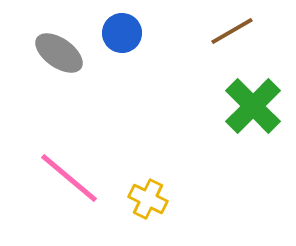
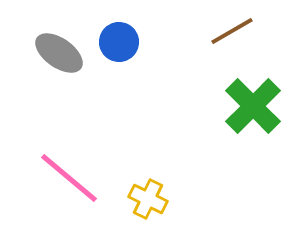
blue circle: moved 3 px left, 9 px down
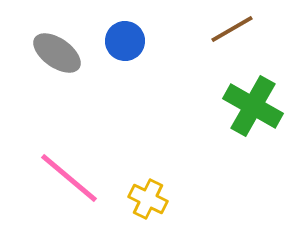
brown line: moved 2 px up
blue circle: moved 6 px right, 1 px up
gray ellipse: moved 2 px left
green cross: rotated 16 degrees counterclockwise
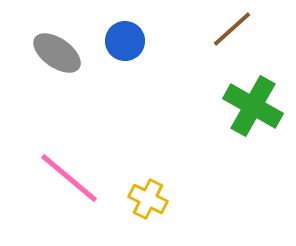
brown line: rotated 12 degrees counterclockwise
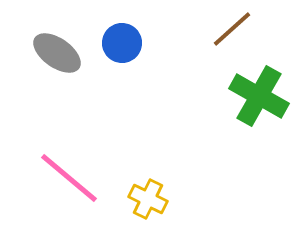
blue circle: moved 3 px left, 2 px down
green cross: moved 6 px right, 10 px up
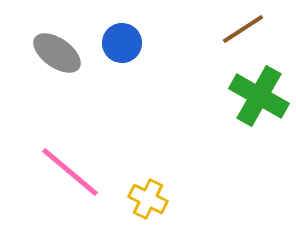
brown line: moved 11 px right; rotated 9 degrees clockwise
pink line: moved 1 px right, 6 px up
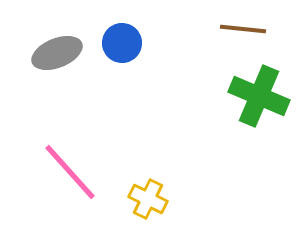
brown line: rotated 39 degrees clockwise
gray ellipse: rotated 57 degrees counterclockwise
green cross: rotated 6 degrees counterclockwise
pink line: rotated 8 degrees clockwise
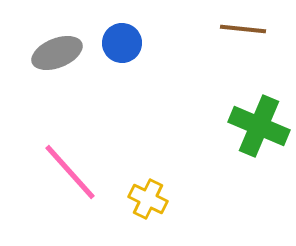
green cross: moved 30 px down
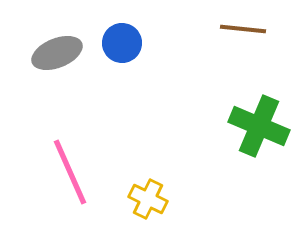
pink line: rotated 18 degrees clockwise
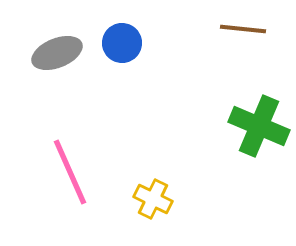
yellow cross: moved 5 px right
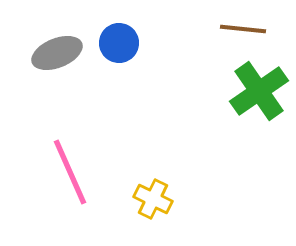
blue circle: moved 3 px left
green cross: moved 35 px up; rotated 32 degrees clockwise
